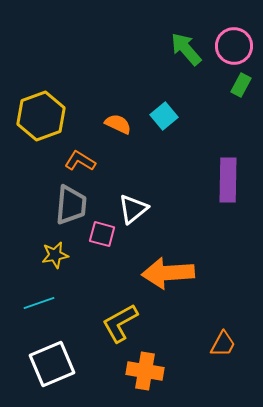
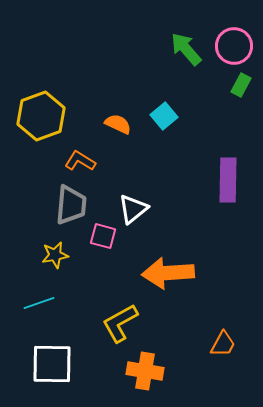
pink square: moved 1 px right, 2 px down
white square: rotated 24 degrees clockwise
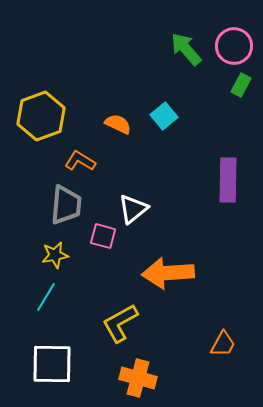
gray trapezoid: moved 5 px left
cyan line: moved 7 px right, 6 px up; rotated 40 degrees counterclockwise
orange cross: moved 7 px left, 7 px down; rotated 6 degrees clockwise
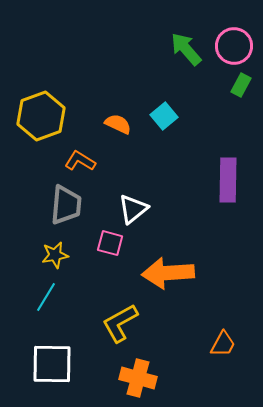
pink square: moved 7 px right, 7 px down
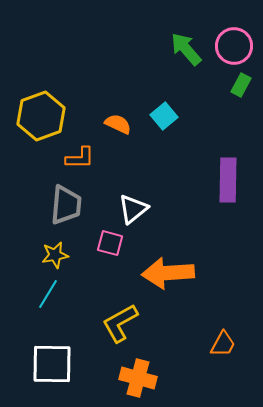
orange L-shape: moved 3 px up; rotated 148 degrees clockwise
cyan line: moved 2 px right, 3 px up
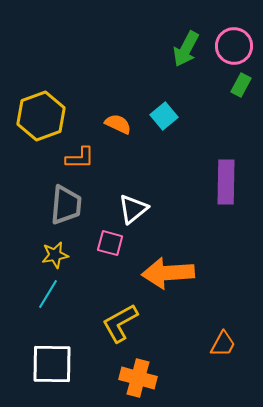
green arrow: rotated 111 degrees counterclockwise
purple rectangle: moved 2 px left, 2 px down
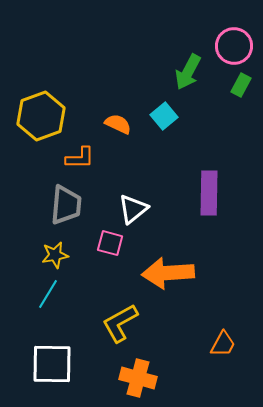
green arrow: moved 2 px right, 23 px down
purple rectangle: moved 17 px left, 11 px down
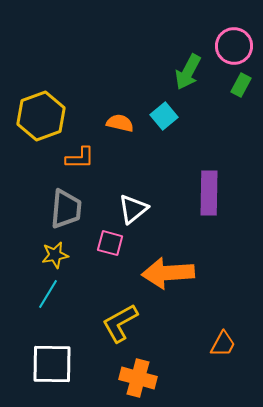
orange semicircle: moved 2 px right, 1 px up; rotated 12 degrees counterclockwise
gray trapezoid: moved 4 px down
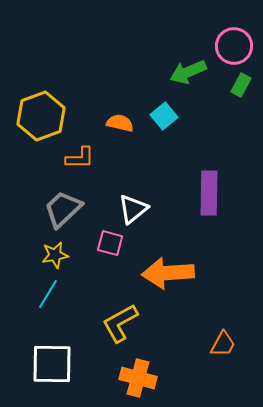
green arrow: rotated 39 degrees clockwise
gray trapezoid: moved 3 px left; rotated 138 degrees counterclockwise
